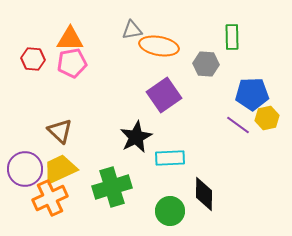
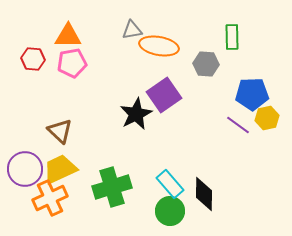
orange triangle: moved 2 px left, 3 px up
black star: moved 23 px up
cyan rectangle: moved 26 px down; rotated 52 degrees clockwise
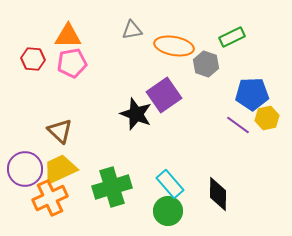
green rectangle: rotated 65 degrees clockwise
orange ellipse: moved 15 px right
gray hexagon: rotated 15 degrees clockwise
black star: rotated 24 degrees counterclockwise
black diamond: moved 14 px right
green circle: moved 2 px left
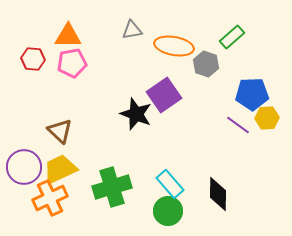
green rectangle: rotated 15 degrees counterclockwise
yellow hexagon: rotated 10 degrees clockwise
purple circle: moved 1 px left, 2 px up
